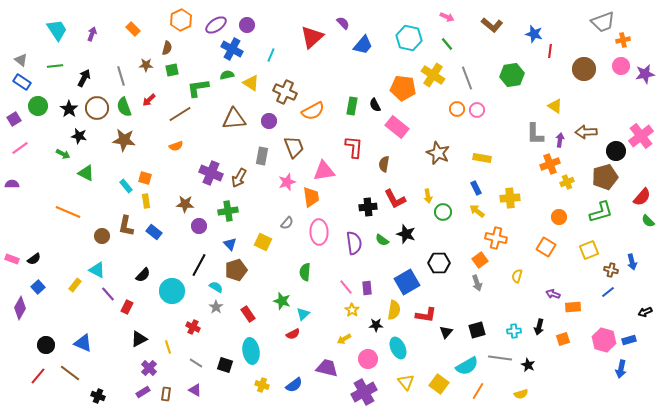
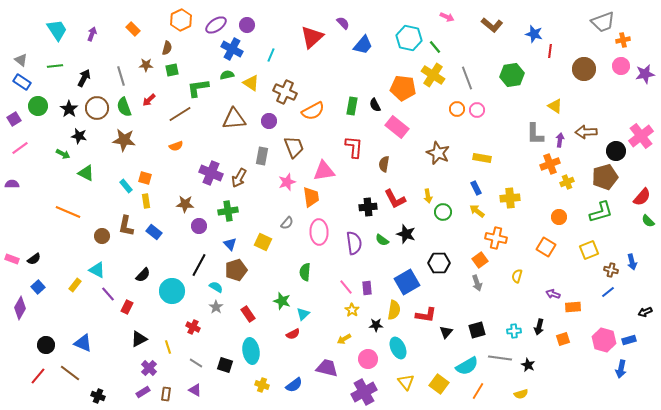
green line at (447, 44): moved 12 px left, 3 px down
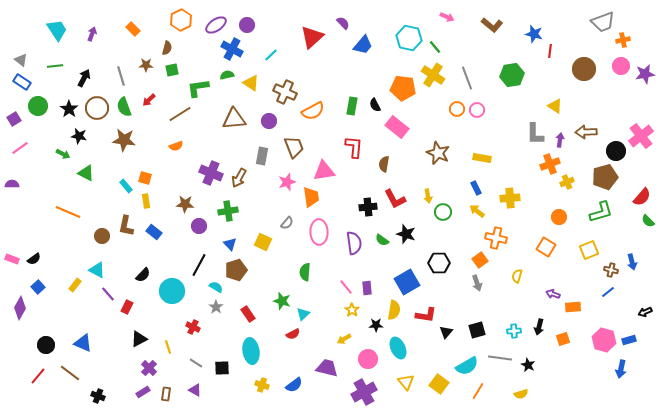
cyan line at (271, 55): rotated 24 degrees clockwise
black square at (225, 365): moved 3 px left, 3 px down; rotated 21 degrees counterclockwise
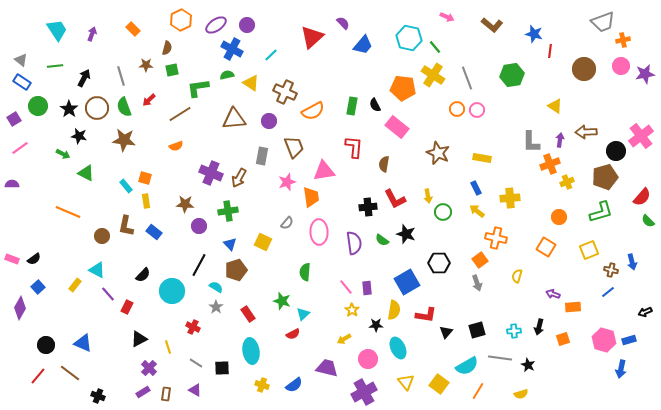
gray L-shape at (535, 134): moved 4 px left, 8 px down
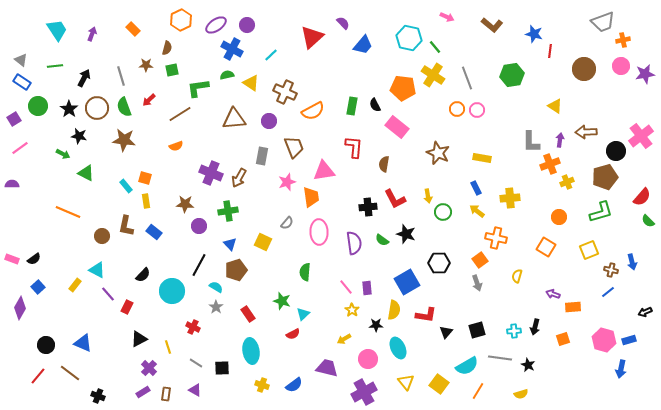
black arrow at (539, 327): moved 4 px left
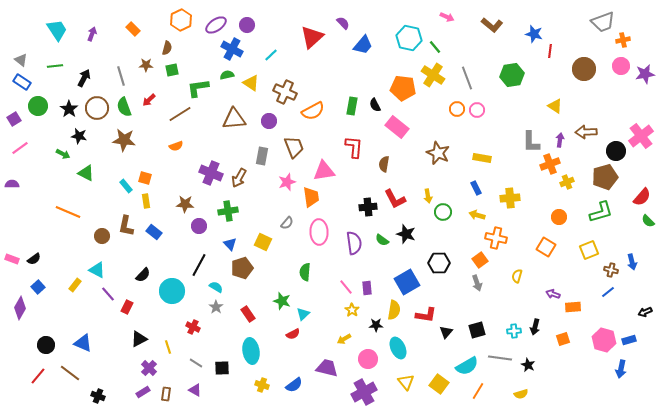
yellow arrow at (477, 211): moved 4 px down; rotated 21 degrees counterclockwise
brown pentagon at (236, 270): moved 6 px right, 2 px up
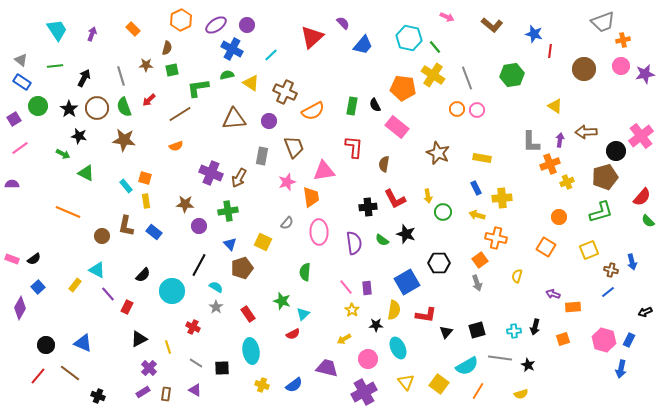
yellow cross at (510, 198): moved 8 px left
blue rectangle at (629, 340): rotated 48 degrees counterclockwise
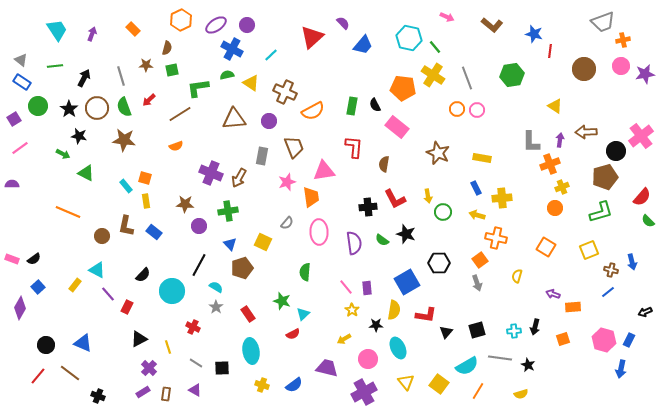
yellow cross at (567, 182): moved 5 px left, 5 px down
orange circle at (559, 217): moved 4 px left, 9 px up
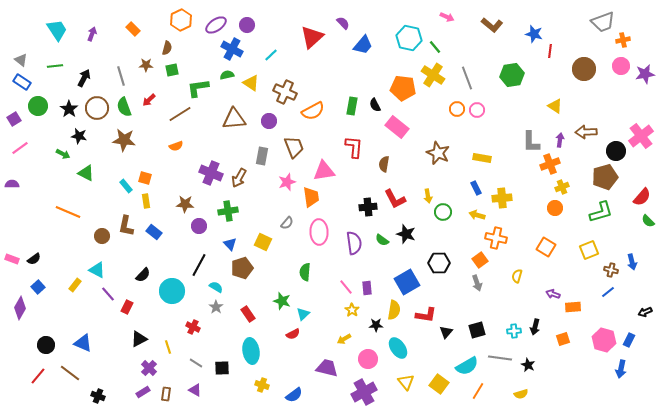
cyan ellipse at (398, 348): rotated 10 degrees counterclockwise
blue semicircle at (294, 385): moved 10 px down
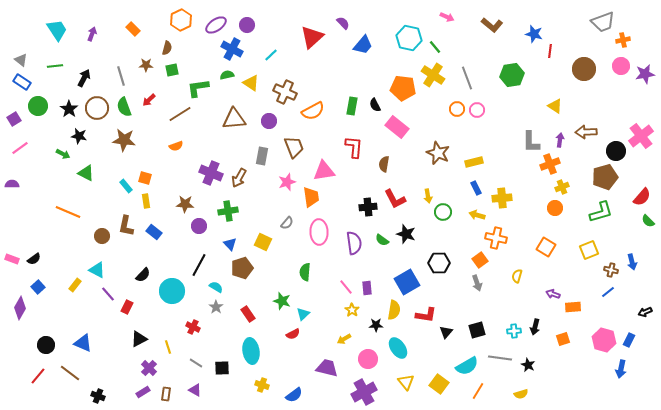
yellow rectangle at (482, 158): moved 8 px left, 4 px down; rotated 24 degrees counterclockwise
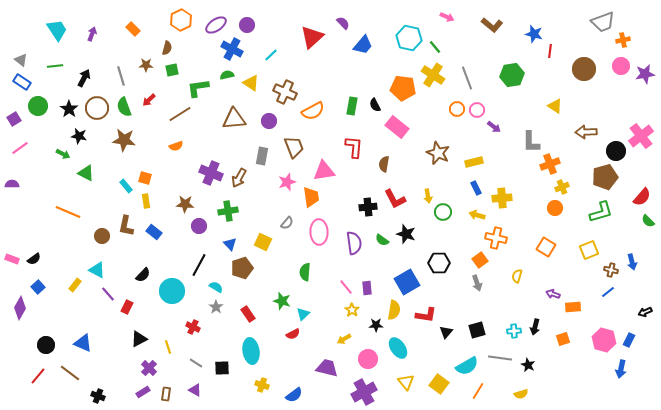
purple arrow at (560, 140): moved 66 px left, 13 px up; rotated 120 degrees clockwise
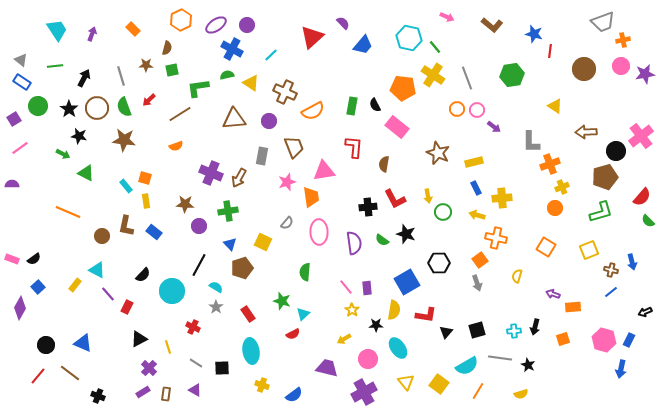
blue line at (608, 292): moved 3 px right
